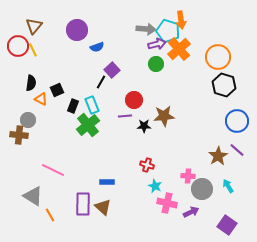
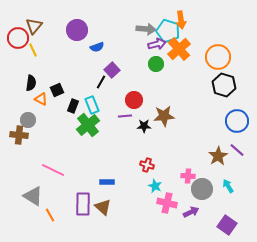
red circle at (18, 46): moved 8 px up
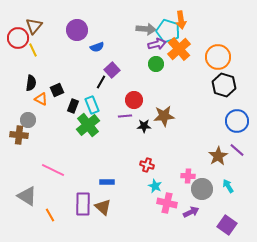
gray triangle at (33, 196): moved 6 px left
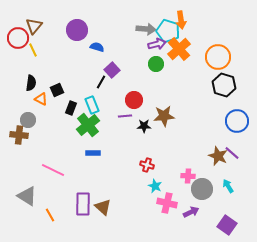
blue semicircle at (97, 47): rotated 144 degrees counterclockwise
black rectangle at (73, 106): moved 2 px left, 2 px down
purple line at (237, 150): moved 5 px left, 3 px down
brown star at (218, 156): rotated 18 degrees counterclockwise
blue rectangle at (107, 182): moved 14 px left, 29 px up
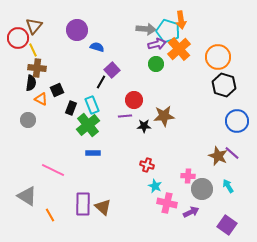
brown cross at (19, 135): moved 18 px right, 67 px up
